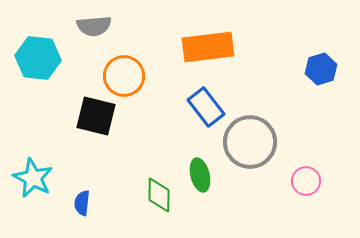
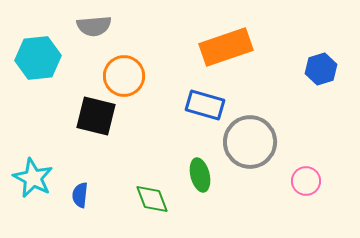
orange rectangle: moved 18 px right; rotated 12 degrees counterclockwise
cyan hexagon: rotated 12 degrees counterclockwise
blue rectangle: moved 1 px left, 2 px up; rotated 36 degrees counterclockwise
green diamond: moved 7 px left, 4 px down; rotated 21 degrees counterclockwise
blue semicircle: moved 2 px left, 8 px up
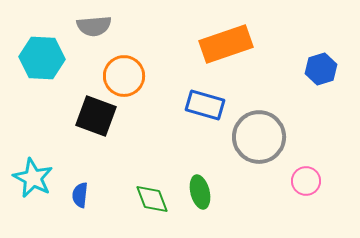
orange rectangle: moved 3 px up
cyan hexagon: moved 4 px right; rotated 9 degrees clockwise
black square: rotated 6 degrees clockwise
gray circle: moved 9 px right, 5 px up
green ellipse: moved 17 px down
